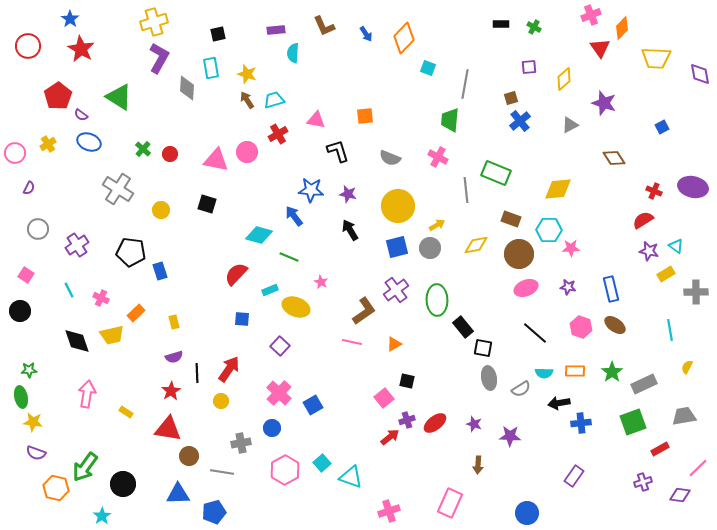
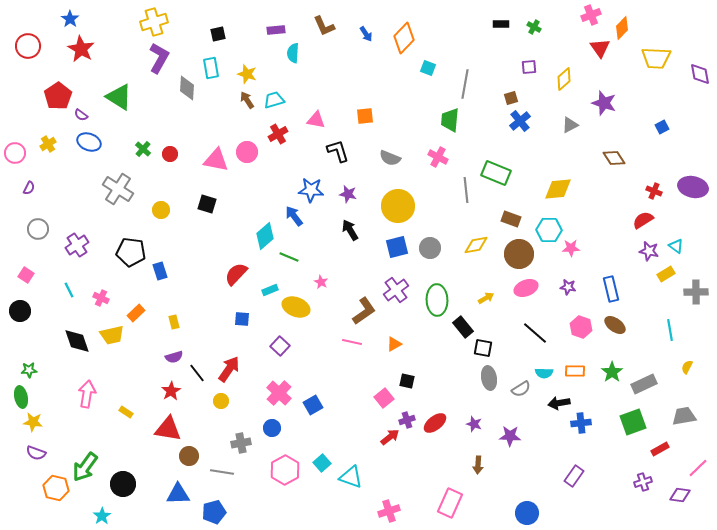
yellow arrow at (437, 225): moved 49 px right, 73 px down
cyan diamond at (259, 235): moved 6 px right, 1 px down; rotated 56 degrees counterclockwise
black line at (197, 373): rotated 36 degrees counterclockwise
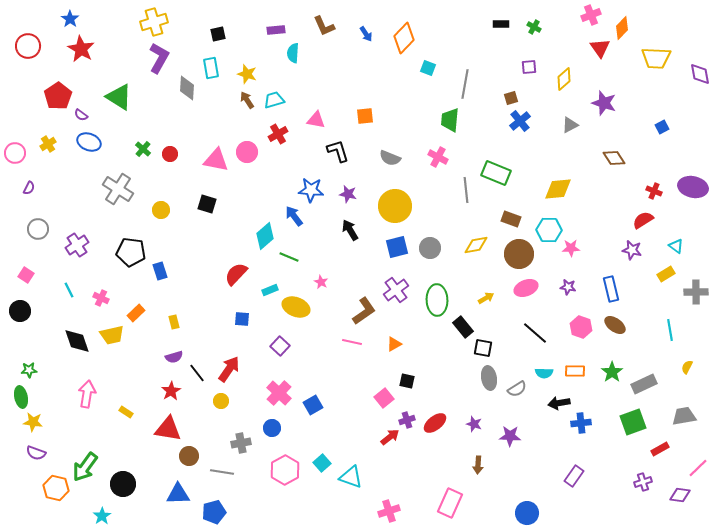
yellow circle at (398, 206): moved 3 px left
purple star at (649, 251): moved 17 px left, 1 px up
gray semicircle at (521, 389): moved 4 px left
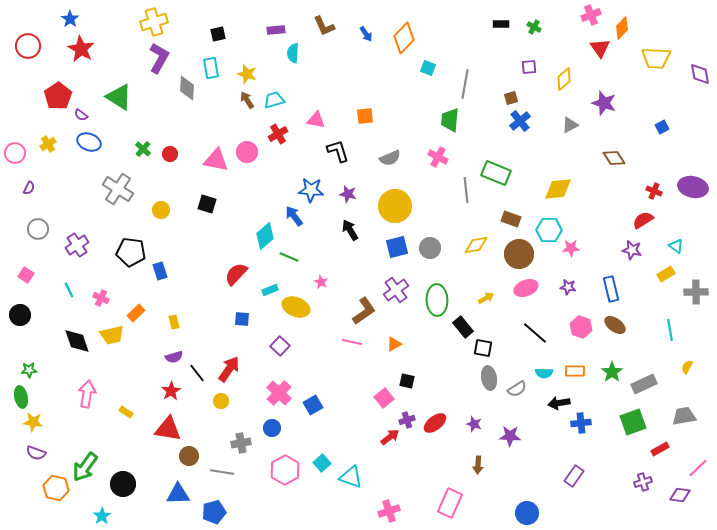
gray semicircle at (390, 158): rotated 45 degrees counterclockwise
black circle at (20, 311): moved 4 px down
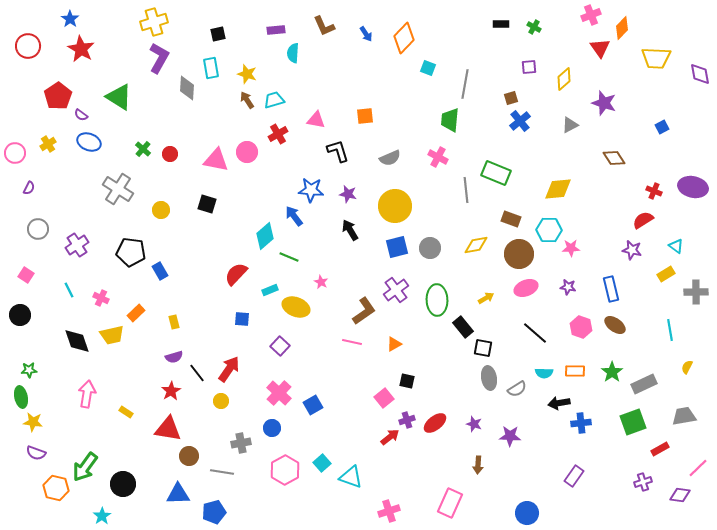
blue rectangle at (160, 271): rotated 12 degrees counterclockwise
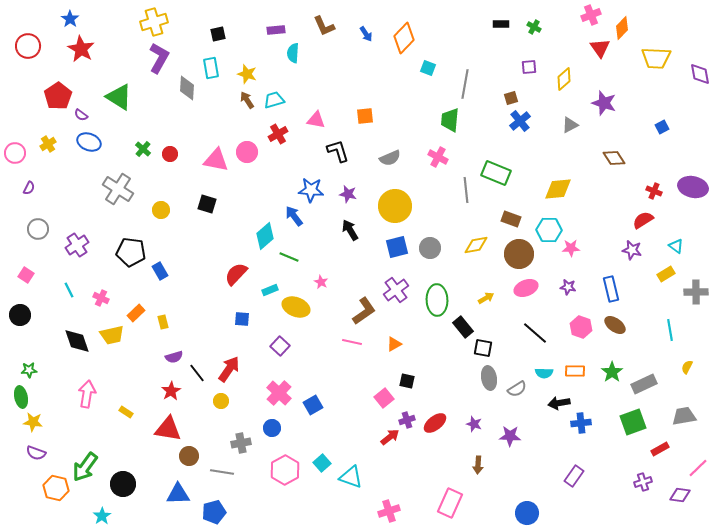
yellow rectangle at (174, 322): moved 11 px left
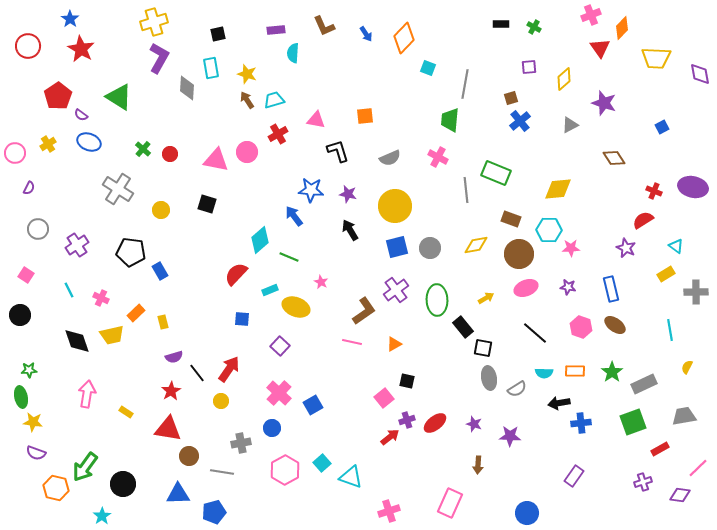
cyan diamond at (265, 236): moved 5 px left, 4 px down
purple star at (632, 250): moved 6 px left, 2 px up; rotated 12 degrees clockwise
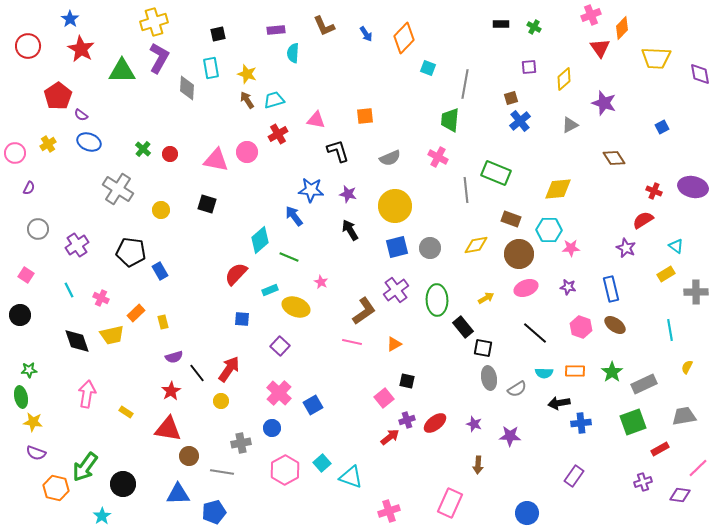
green triangle at (119, 97): moved 3 px right, 26 px up; rotated 32 degrees counterclockwise
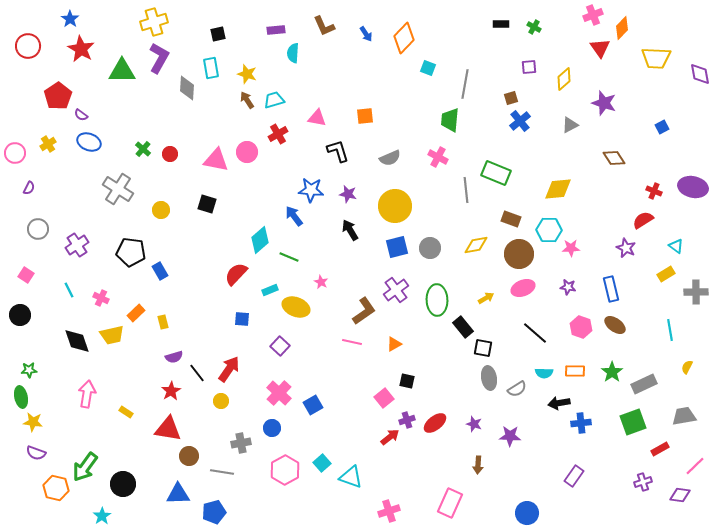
pink cross at (591, 15): moved 2 px right
pink triangle at (316, 120): moved 1 px right, 2 px up
pink ellipse at (526, 288): moved 3 px left
pink line at (698, 468): moved 3 px left, 2 px up
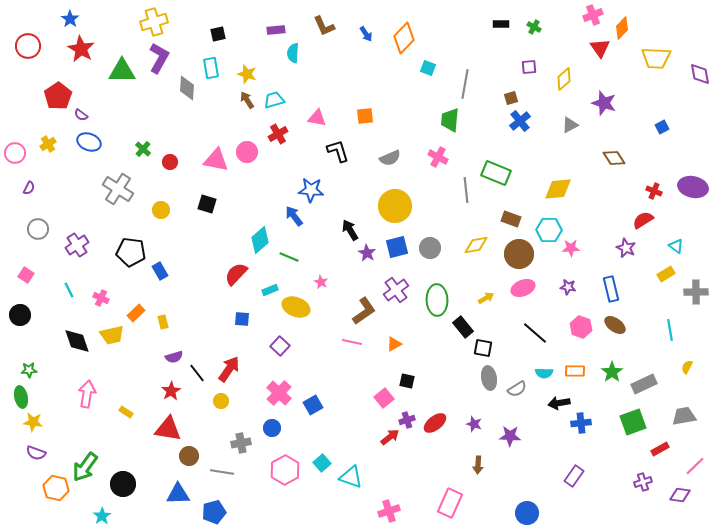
red circle at (170, 154): moved 8 px down
purple star at (348, 194): moved 19 px right, 59 px down; rotated 18 degrees clockwise
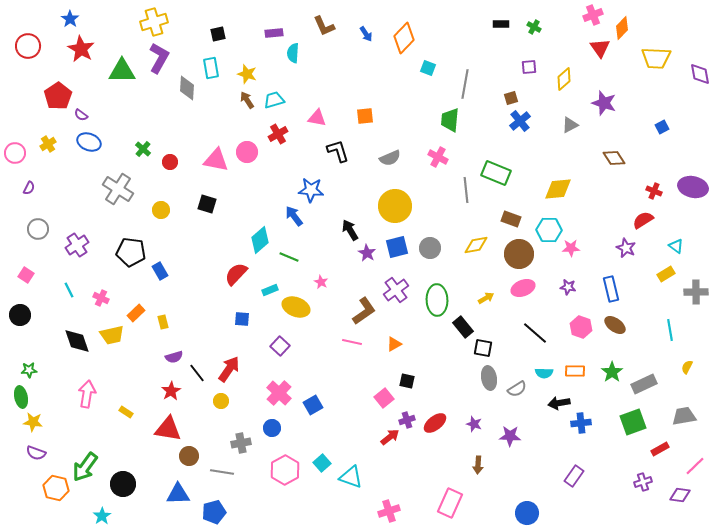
purple rectangle at (276, 30): moved 2 px left, 3 px down
